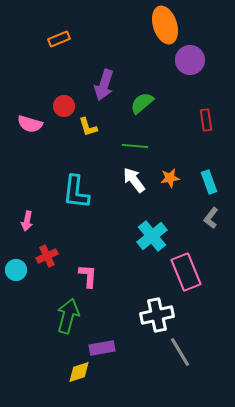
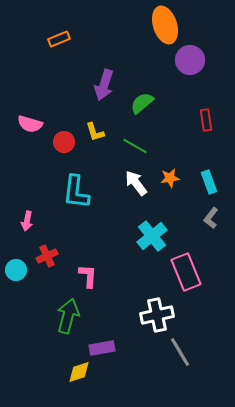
red circle: moved 36 px down
yellow L-shape: moved 7 px right, 5 px down
green line: rotated 25 degrees clockwise
white arrow: moved 2 px right, 3 px down
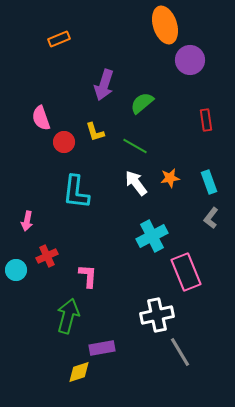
pink semicircle: moved 11 px right, 6 px up; rotated 55 degrees clockwise
cyan cross: rotated 12 degrees clockwise
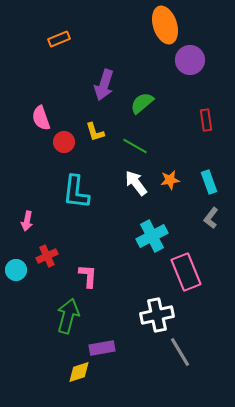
orange star: moved 2 px down
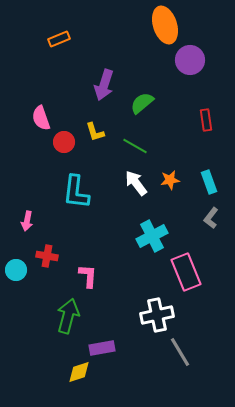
red cross: rotated 35 degrees clockwise
